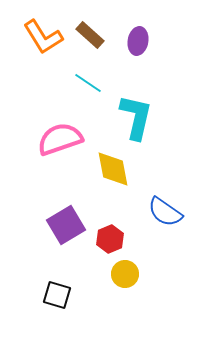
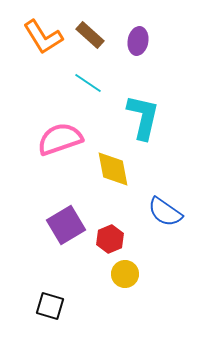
cyan L-shape: moved 7 px right
black square: moved 7 px left, 11 px down
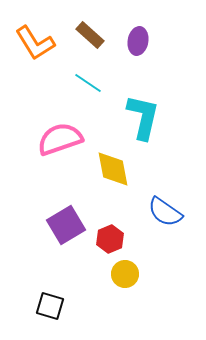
orange L-shape: moved 8 px left, 6 px down
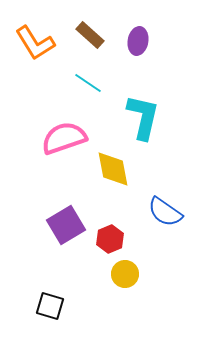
pink semicircle: moved 4 px right, 1 px up
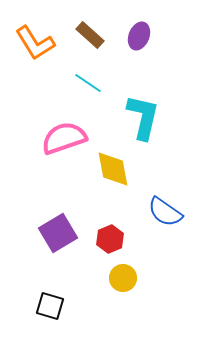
purple ellipse: moved 1 px right, 5 px up; rotated 12 degrees clockwise
purple square: moved 8 px left, 8 px down
yellow circle: moved 2 px left, 4 px down
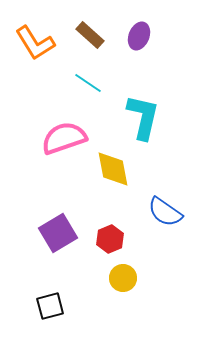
black square: rotated 32 degrees counterclockwise
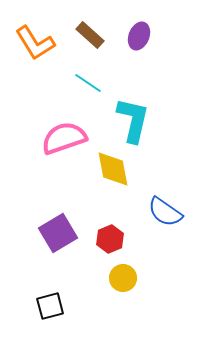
cyan L-shape: moved 10 px left, 3 px down
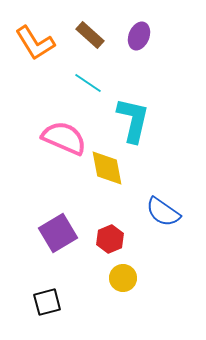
pink semicircle: rotated 42 degrees clockwise
yellow diamond: moved 6 px left, 1 px up
blue semicircle: moved 2 px left
black square: moved 3 px left, 4 px up
